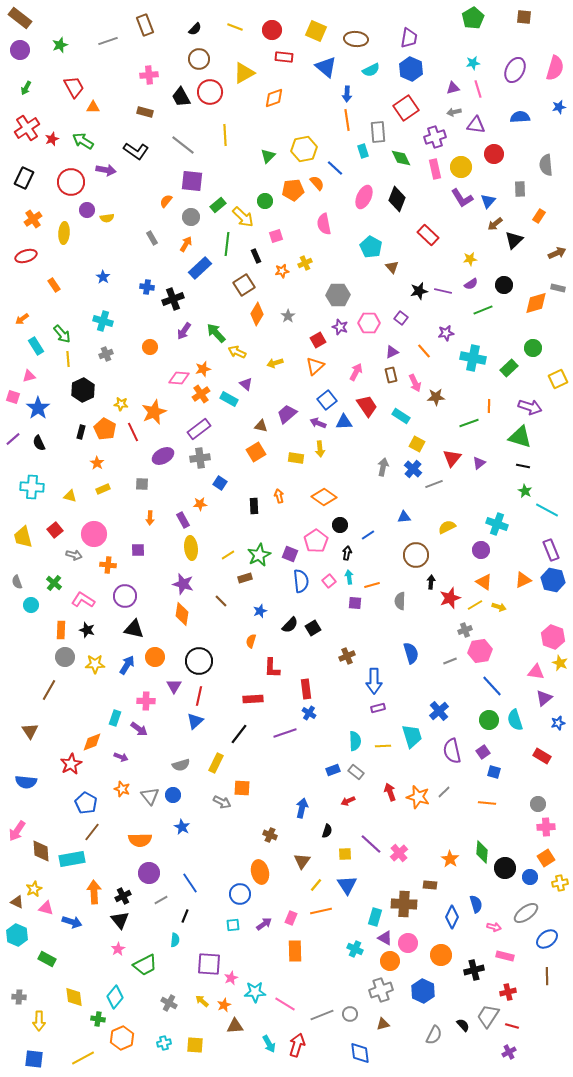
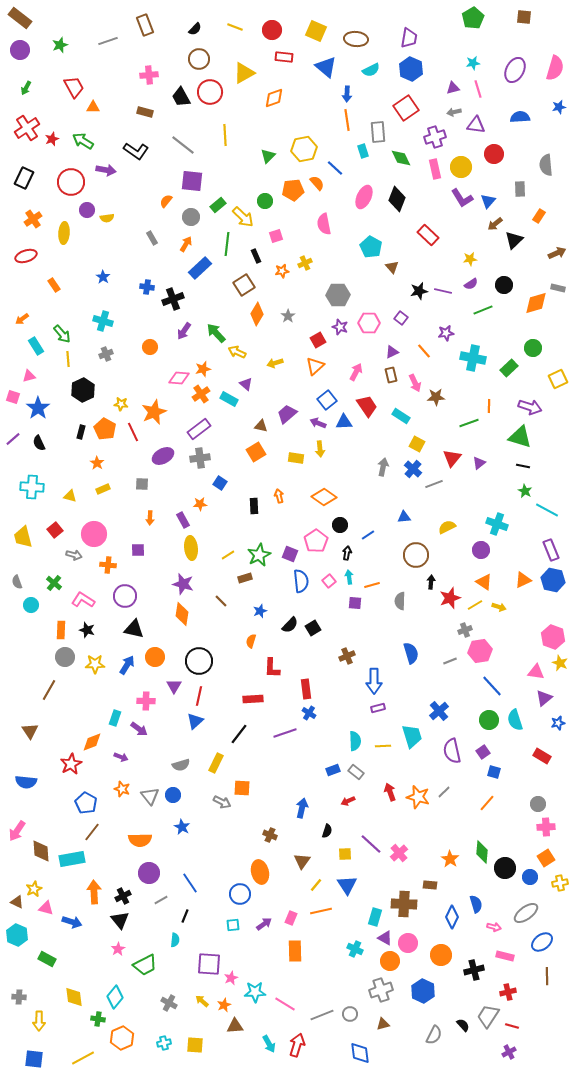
orange line at (487, 803): rotated 54 degrees counterclockwise
blue ellipse at (547, 939): moved 5 px left, 3 px down
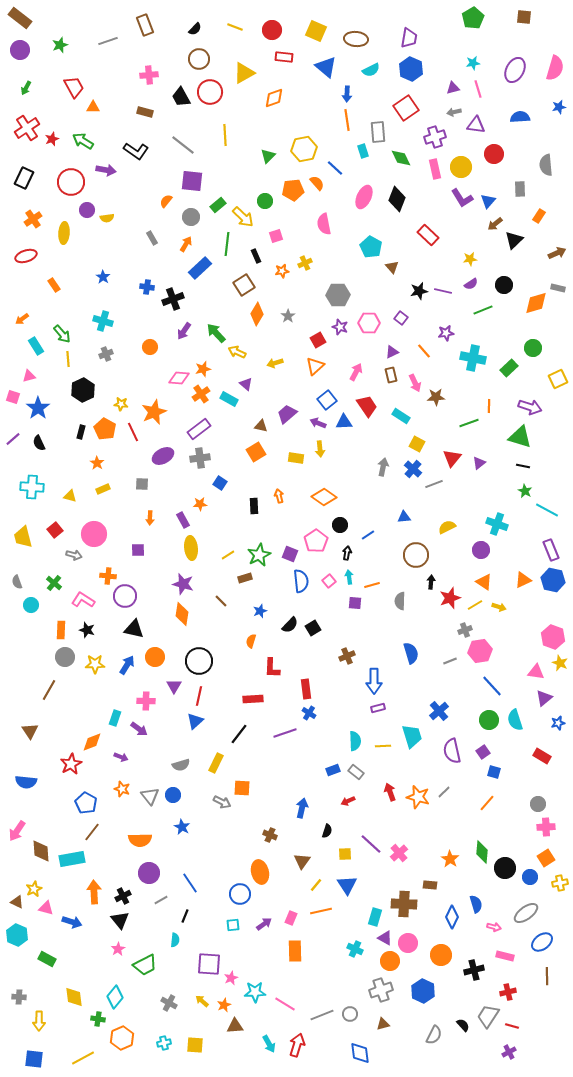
orange cross at (108, 565): moved 11 px down
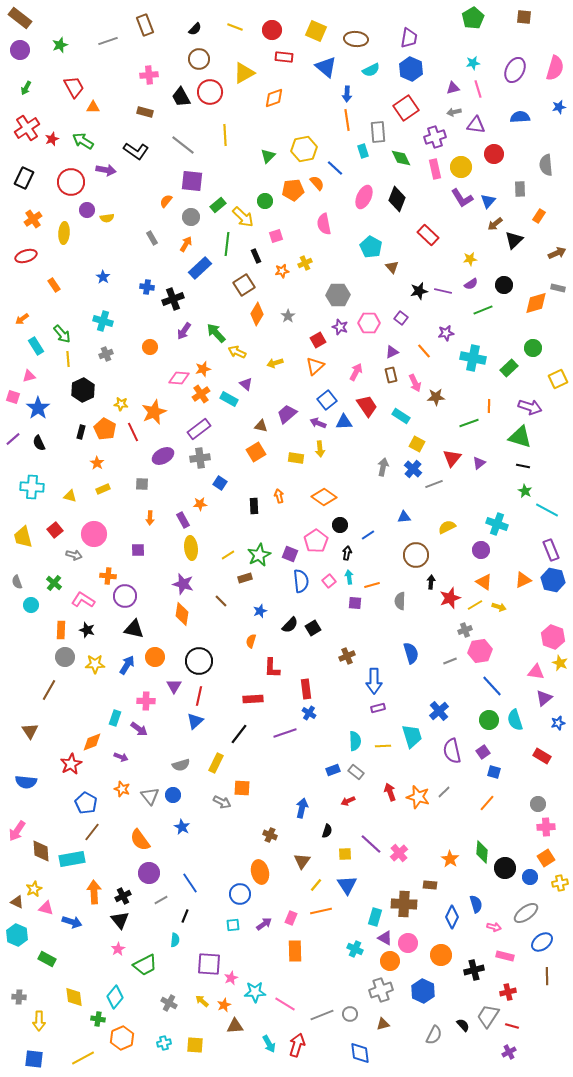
orange semicircle at (140, 840): rotated 55 degrees clockwise
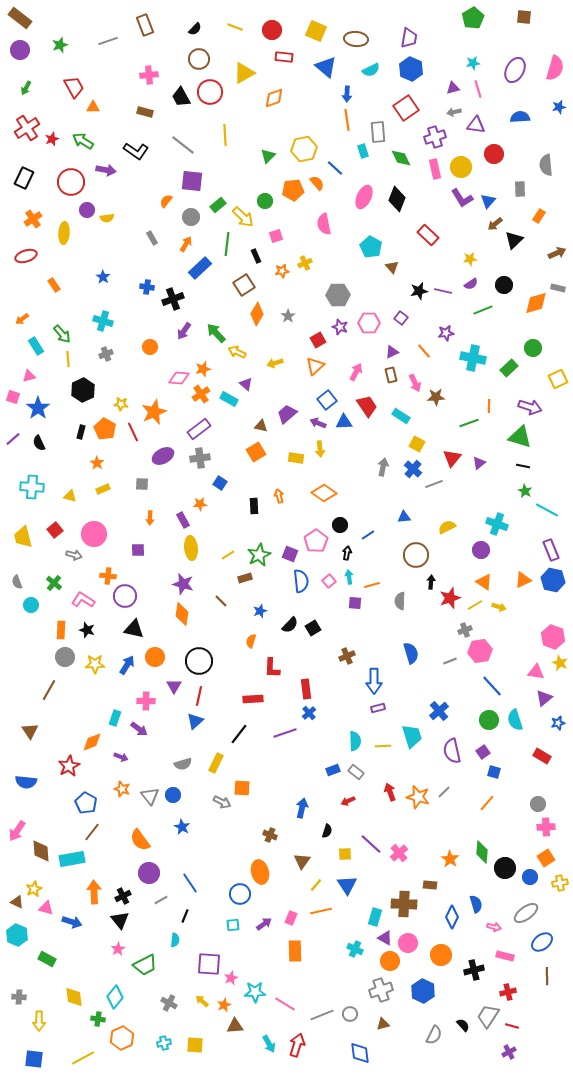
orange diamond at (324, 497): moved 4 px up
blue cross at (309, 713): rotated 16 degrees clockwise
red star at (71, 764): moved 2 px left, 2 px down
gray semicircle at (181, 765): moved 2 px right, 1 px up
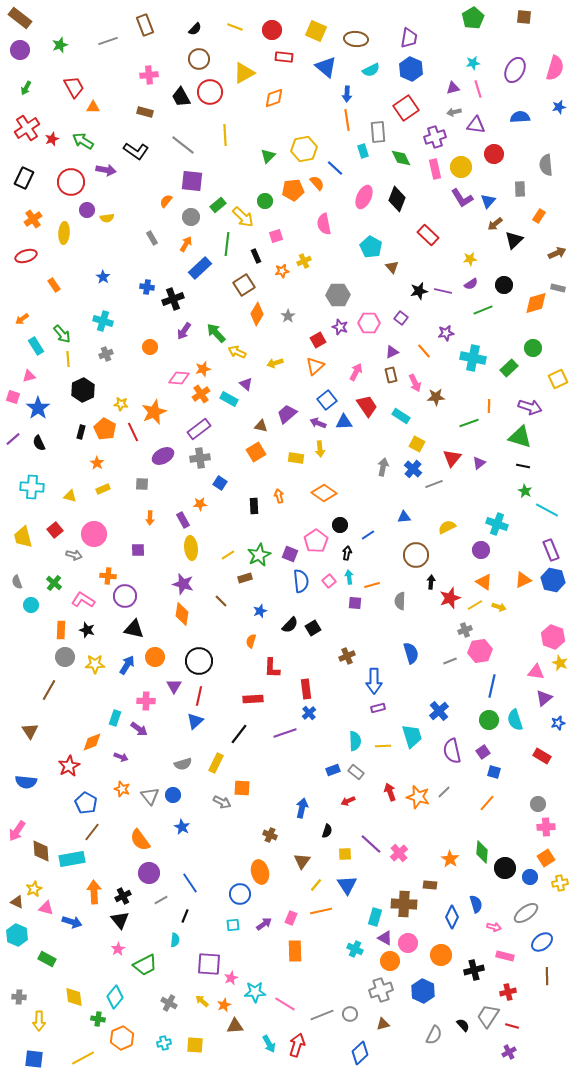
yellow cross at (305, 263): moved 1 px left, 2 px up
blue line at (492, 686): rotated 55 degrees clockwise
blue diamond at (360, 1053): rotated 55 degrees clockwise
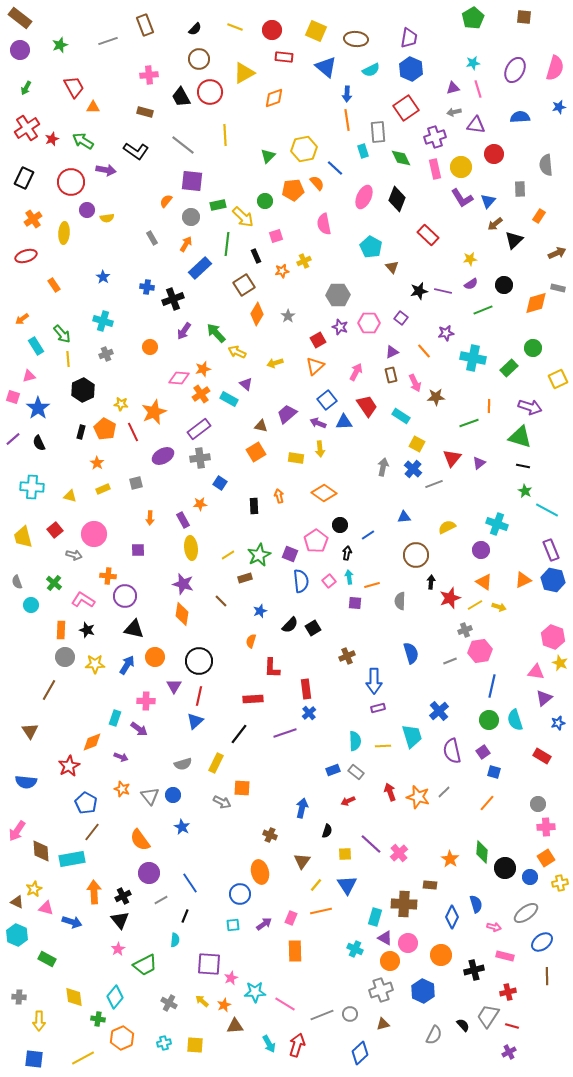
green rectangle at (218, 205): rotated 28 degrees clockwise
gray square at (142, 484): moved 6 px left, 1 px up; rotated 16 degrees counterclockwise
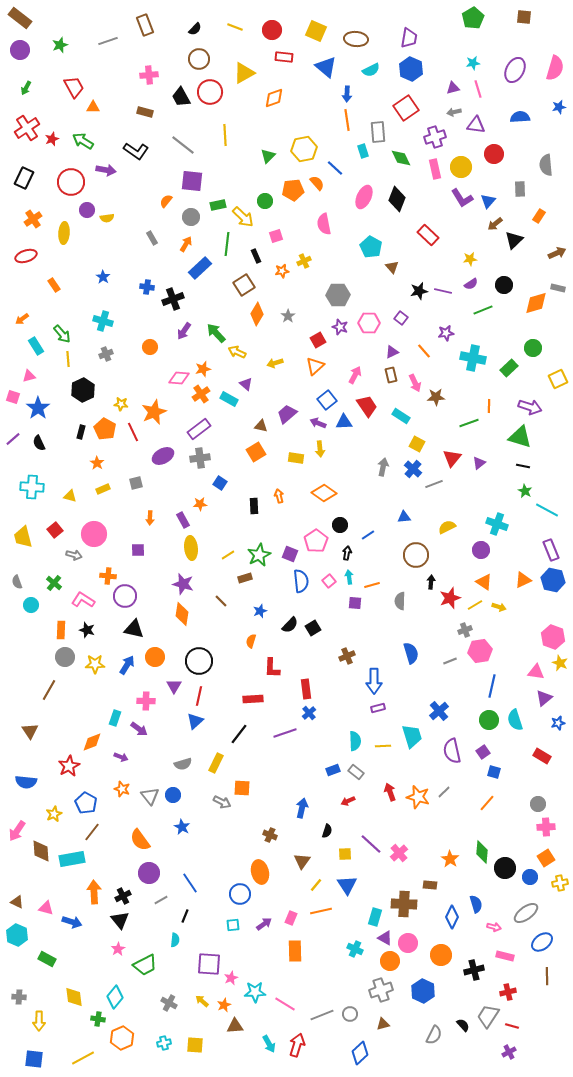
pink arrow at (356, 372): moved 1 px left, 3 px down
yellow star at (34, 889): moved 20 px right, 75 px up
